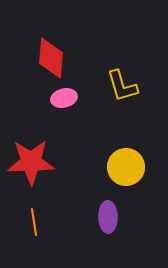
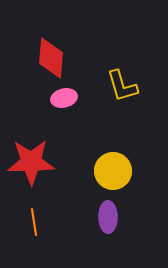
yellow circle: moved 13 px left, 4 px down
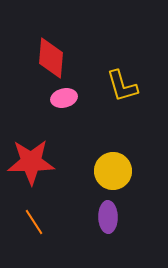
orange line: rotated 24 degrees counterclockwise
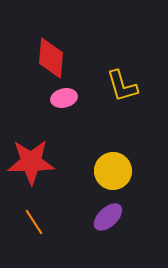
purple ellipse: rotated 48 degrees clockwise
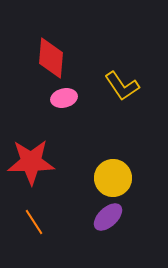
yellow L-shape: rotated 18 degrees counterclockwise
yellow circle: moved 7 px down
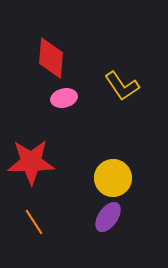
purple ellipse: rotated 12 degrees counterclockwise
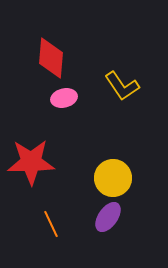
orange line: moved 17 px right, 2 px down; rotated 8 degrees clockwise
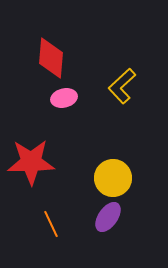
yellow L-shape: rotated 81 degrees clockwise
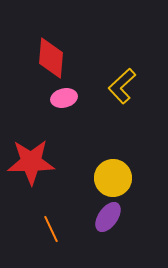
orange line: moved 5 px down
